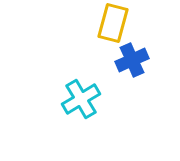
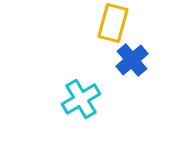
blue cross: rotated 16 degrees counterclockwise
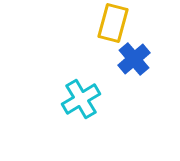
blue cross: moved 2 px right, 1 px up
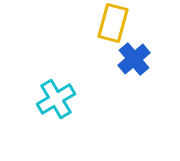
cyan cross: moved 25 px left
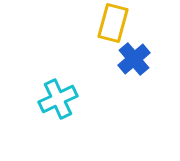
cyan cross: moved 2 px right; rotated 6 degrees clockwise
